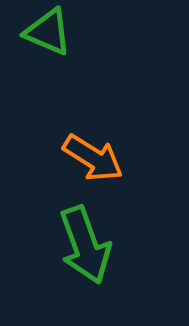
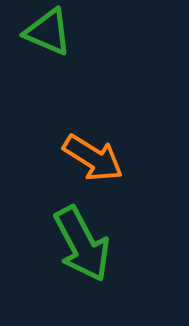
green arrow: moved 3 px left, 1 px up; rotated 8 degrees counterclockwise
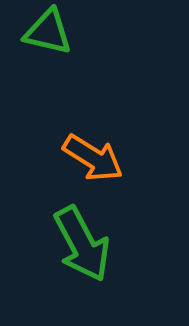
green triangle: rotated 10 degrees counterclockwise
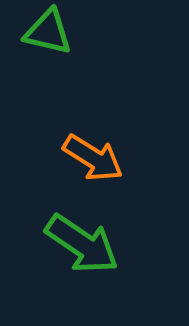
green arrow: rotated 28 degrees counterclockwise
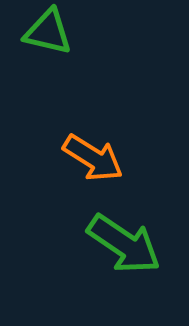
green arrow: moved 42 px right
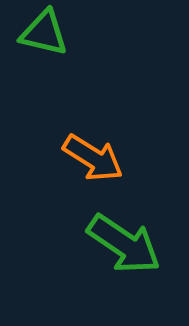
green triangle: moved 4 px left, 1 px down
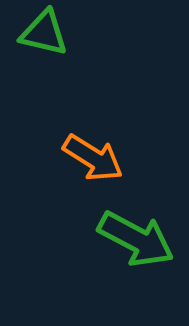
green arrow: moved 12 px right, 5 px up; rotated 6 degrees counterclockwise
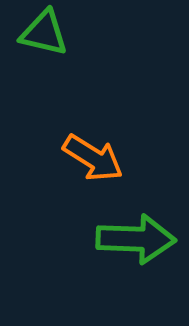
green arrow: rotated 26 degrees counterclockwise
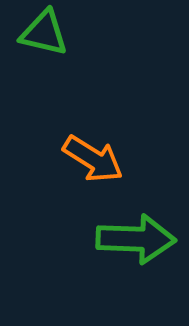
orange arrow: moved 1 px down
